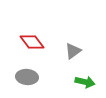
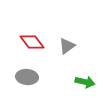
gray triangle: moved 6 px left, 5 px up
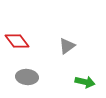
red diamond: moved 15 px left, 1 px up
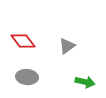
red diamond: moved 6 px right
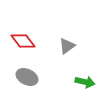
gray ellipse: rotated 20 degrees clockwise
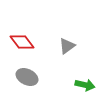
red diamond: moved 1 px left, 1 px down
green arrow: moved 3 px down
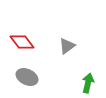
green arrow: moved 3 px right, 2 px up; rotated 90 degrees counterclockwise
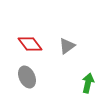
red diamond: moved 8 px right, 2 px down
gray ellipse: rotated 40 degrees clockwise
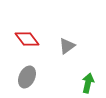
red diamond: moved 3 px left, 5 px up
gray ellipse: rotated 50 degrees clockwise
